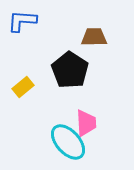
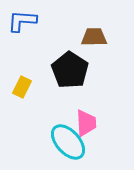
yellow rectangle: moved 1 px left; rotated 25 degrees counterclockwise
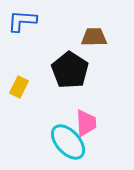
yellow rectangle: moved 3 px left
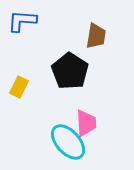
brown trapezoid: moved 2 px right, 1 px up; rotated 100 degrees clockwise
black pentagon: moved 1 px down
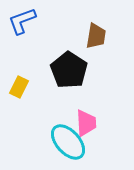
blue L-shape: rotated 24 degrees counterclockwise
black pentagon: moved 1 px left, 1 px up
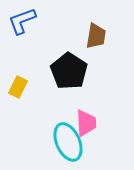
black pentagon: moved 1 px down
yellow rectangle: moved 1 px left
cyan ellipse: rotated 18 degrees clockwise
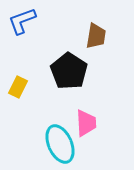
cyan ellipse: moved 8 px left, 2 px down
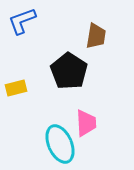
yellow rectangle: moved 2 px left, 1 px down; rotated 50 degrees clockwise
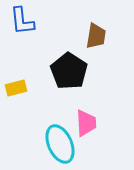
blue L-shape: rotated 76 degrees counterclockwise
